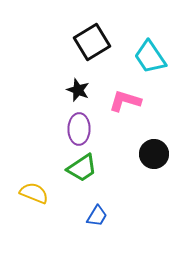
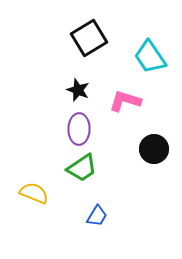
black square: moved 3 px left, 4 px up
black circle: moved 5 px up
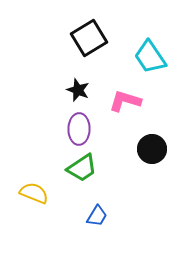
black circle: moved 2 px left
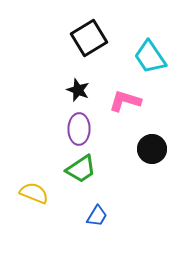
green trapezoid: moved 1 px left, 1 px down
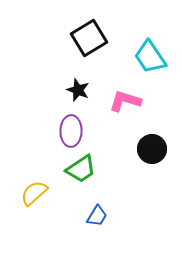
purple ellipse: moved 8 px left, 2 px down
yellow semicircle: rotated 64 degrees counterclockwise
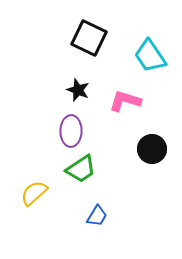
black square: rotated 33 degrees counterclockwise
cyan trapezoid: moved 1 px up
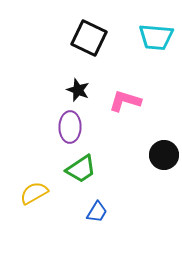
cyan trapezoid: moved 6 px right, 19 px up; rotated 51 degrees counterclockwise
purple ellipse: moved 1 px left, 4 px up
black circle: moved 12 px right, 6 px down
yellow semicircle: rotated 12 degrees clockwise
blue trapezoid: moved 4 px up
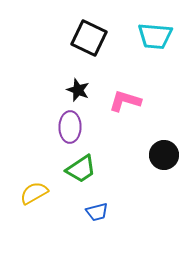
cyan trapezoid: moved 1 px left, 1 px up
blue trapezoid: rotated 45 degrees clockwise
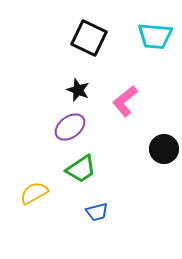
pink L-shape: rotated 56 degrees counterclockwise
purple ellipse: rotated 52 degrees clockwise
black circle: moved 6 px up
